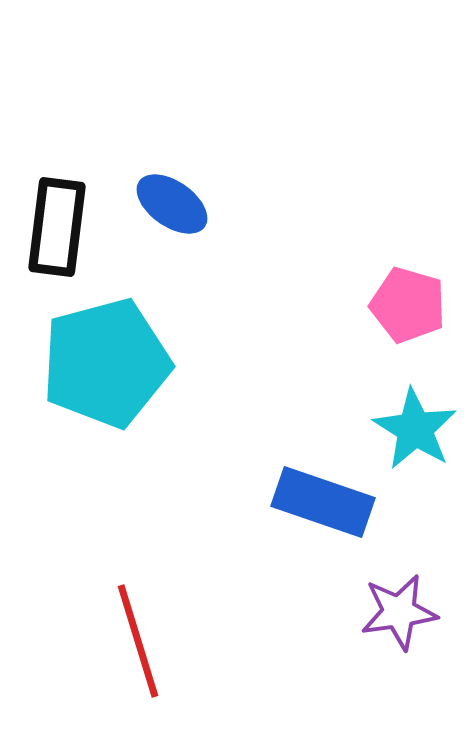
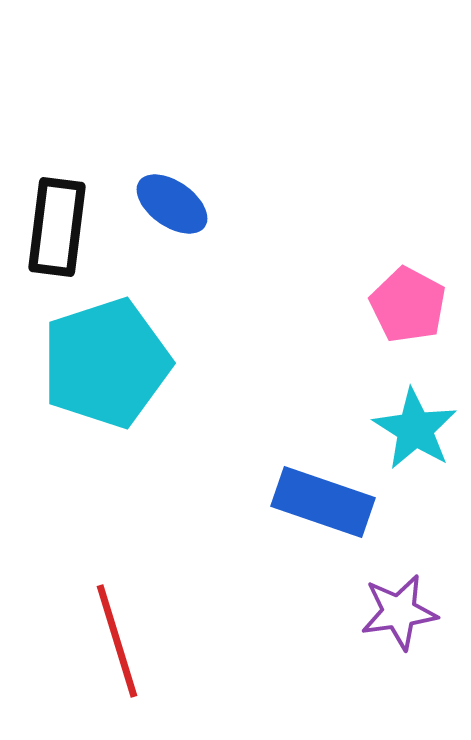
pink pentagon: rotated 12 degrees clockwise
cyan pentagon: rotated 3 degrees counterclockwise
red line: moved 21 px left
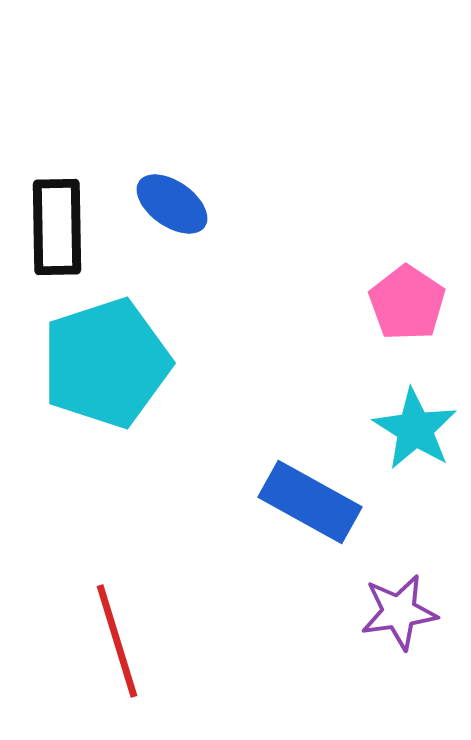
black rectangle: rotated 8 degrees counterclockwise
pink pentagon: moved 1 px left, 2 px up; rotated 6 degrees clockwise
blue rectangle: moved 13 px left; rotated 10 degrees clockwise
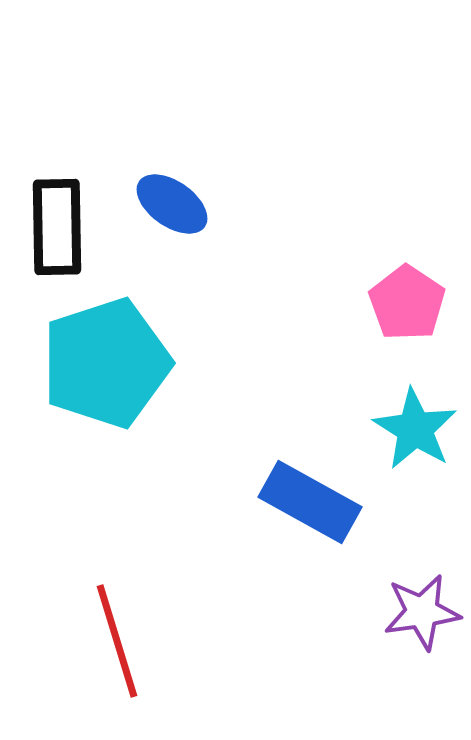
purple star: moved 23 px right
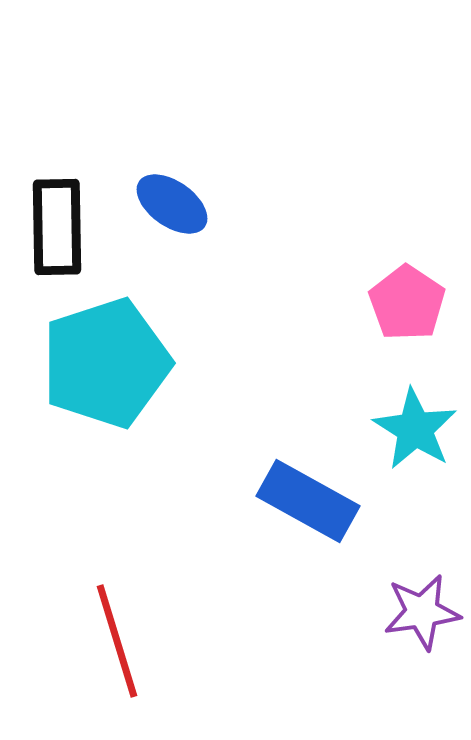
blue rectangle: moved 2 px left, 1 px up
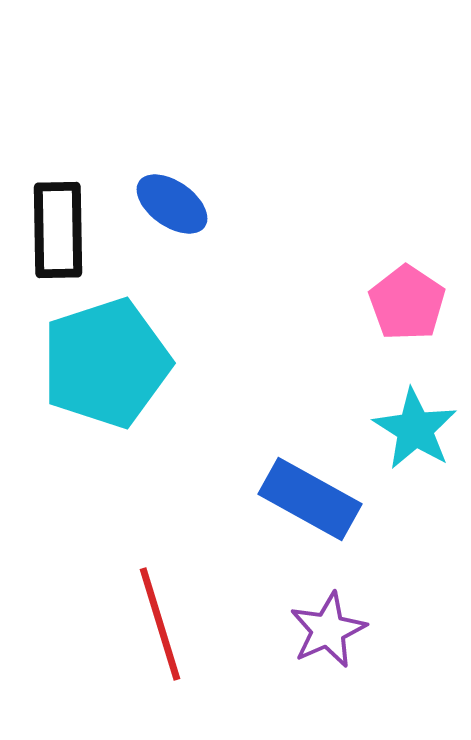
black rectangle: moved 1 px right, 3 px down
blue rectangle: moved 2 px right, 2 px up
purple star: moved 94 px left, 18 px down; rotated 16 degrees counterclockwise
red line: moved 43 px right, 17 px up
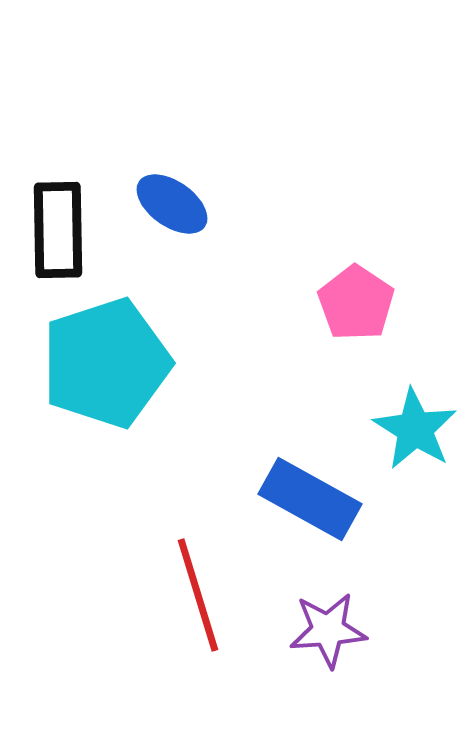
pink pentagon: moved 51 px left
red line: moved 38 px right, 29 px up
purple star: rotated 20 degrees clockwise
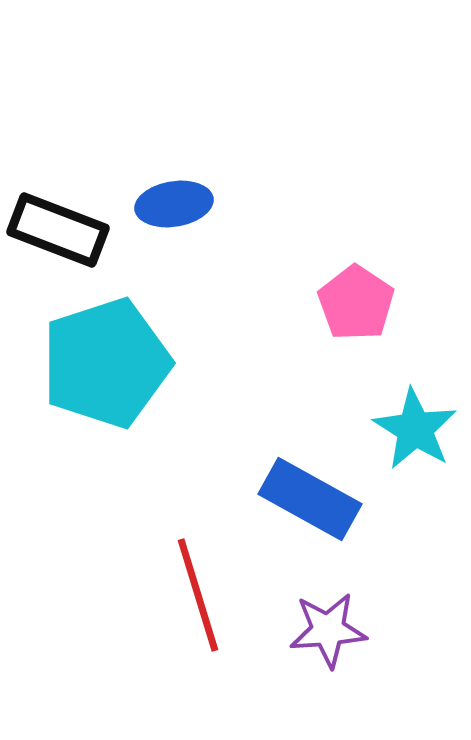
blue ellipse: moved 2 px right; rotated 44 degrees counterclockwise
black rectangle: rotated 68 degrees counterclockwise
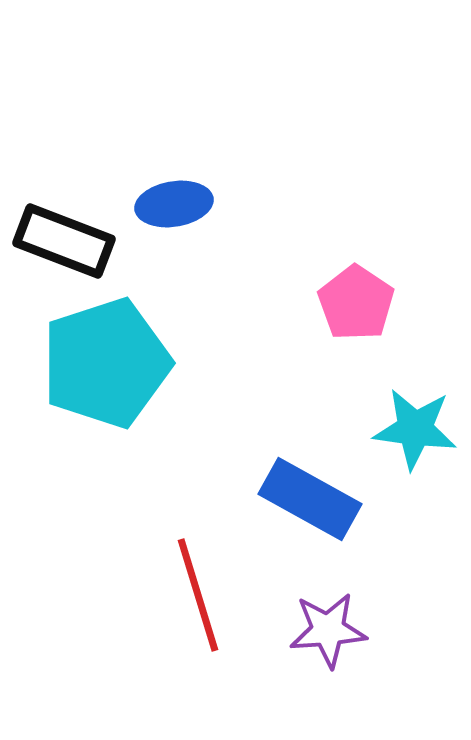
black rectangle: moved 6 px right, 11 px down
cyan star: rotated 24 degrees counterclockwise
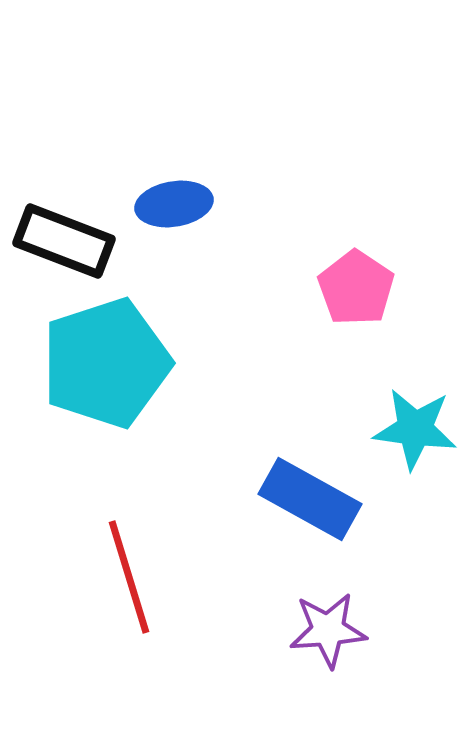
pink pentagon: moved 15 px up
red line: moved 69 px left, 18 px up
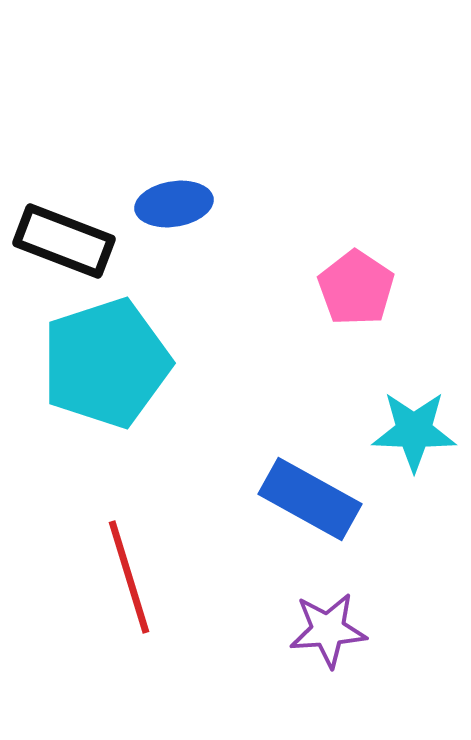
cyan star: moved 1 px left, 2 px down; rotated 6 degrees counterclockwise
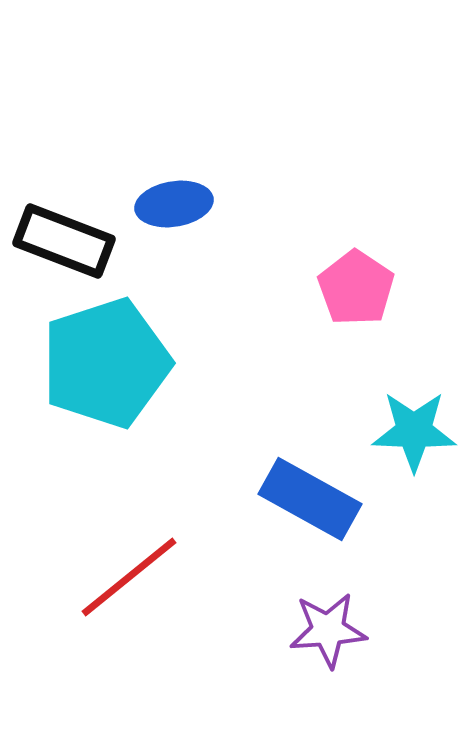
red line: rotated 68 degrees clockwise
